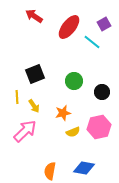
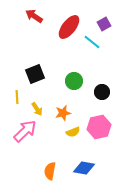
yellow arrow: moved 3 px right, 3 px down
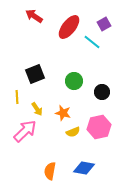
orange star: rotated 28 degrees clockwise
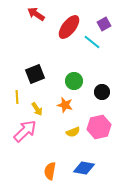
red arrow: moved 2 px right, 2 px up
orange star: moved 2 px right, 8 px up
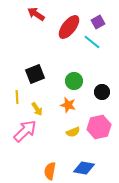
purple square: moved 6 px left, 2 px up
orange star: moved 3 px right
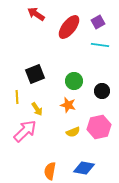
cyan line: moved 8 px right, 3 px down; rotated 30 degrees counterclockwise
black circle: moved 1 px up
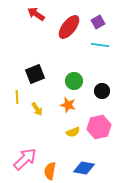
pink arrow: moved 28 px down
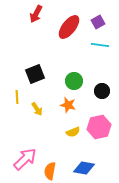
red arrow: rotated 96 degrees counterclockwise
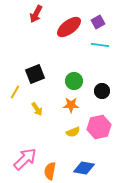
red ellipse: rotated 15 degrees clockwise
yellow line: moved 2 px left, 5 px up; rotated 32 degrees clockwise
orange star: moved 3 px right; rotated 14 degrees counterclockwise
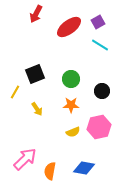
cyan line: rotated 24 degrees clockwise
green circle: moved 3 px left, 2 px up
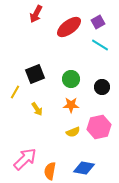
black circle: moved 4 px up
